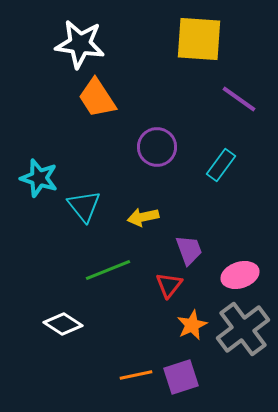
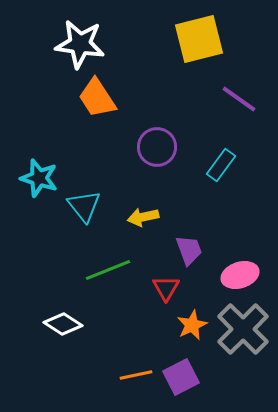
yellow square: rotated 18 degrees counterclockwise
red triangle: moved 3 px left, 3 px down; rotated 8 degrees counterclockwise
gray cross: rotated 8 degrees counterclockwise
purple square: rotated 9 degrees counterclockwise
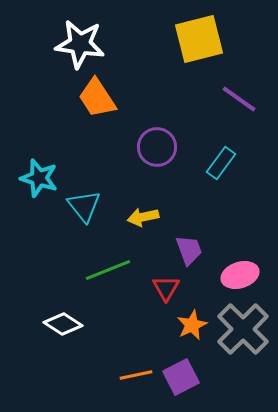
cyan rectangle: moved 2 px up
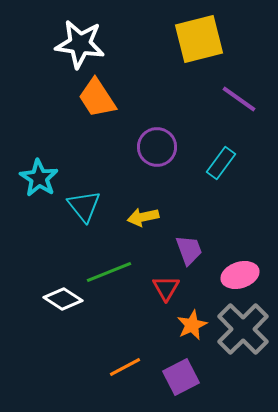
cyan star: rotated 15 degrees clockwise
green line: moved 1 px right, 2 px down
white diamond: moved 25 px up
orange line: moved 11 px left, 8 px up; rotated 16 degrees counterclockwise
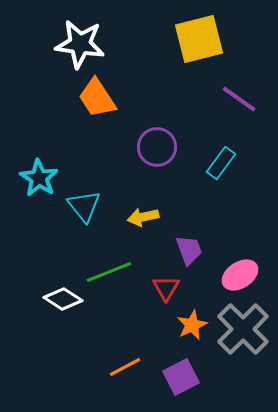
pink ellipse: rotated 15 degrees counterclockwise
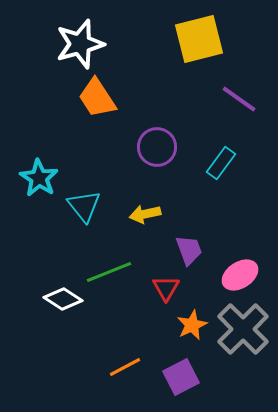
white star: rotated 24 degrees counterclockwise
yellow arrow: moved 2 px right, 3 px up
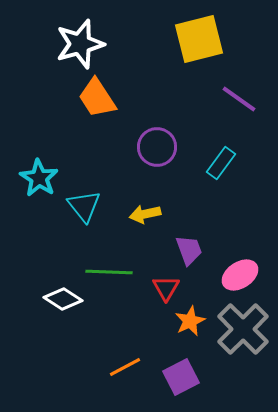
green line: rotated 24 degrees clockwise
orange star: moved 2 px left, 4 px up
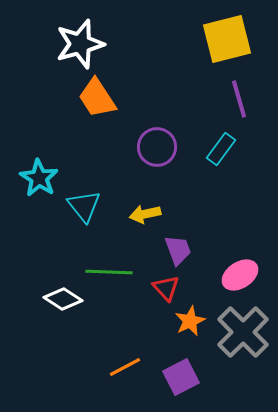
yellow square: moved 28 px right
purple line: rotated 39 degrees clockwise
cyan rectangle: moved 14 px up
purple trapezoid: moved 11 px left
red triangle: rotated 12 degrees counterclockwise
gray cross: moved 3 px down
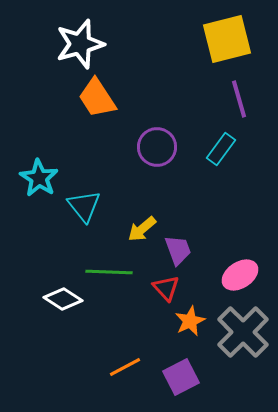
yellow arrow: moved 3 px left, 15 px down; rotated 28 degrees counterclockwise
